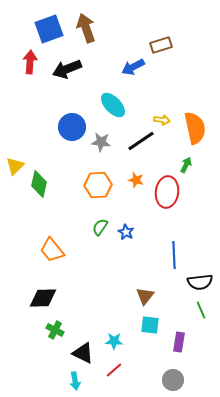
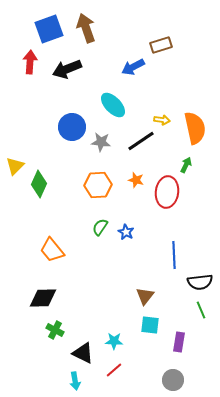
green diamond: rotated 12 degrees clockwise
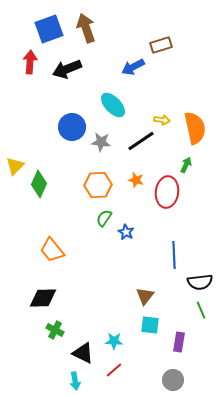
green semicircle: moved 4 px right, 9 px up
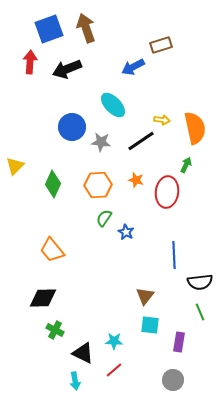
green diamond: moved 14 px right
green line: moved 1 px left, 2 px down
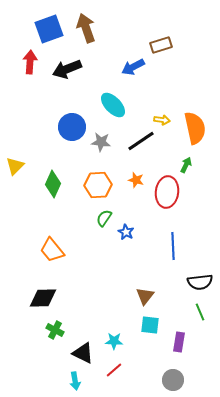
blue line: moved 1 px left, 9 px up
